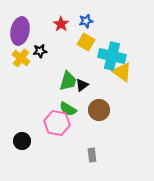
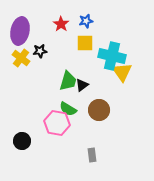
yellow square: moved 1 px left, 1 px down; rotated 30 degrees counterclockwise
yellow triangle: rotated 20 degrees clockwise
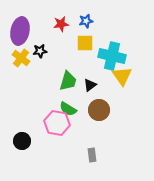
red star: rotated 28 degrees clockwise
yellow triangle: moved 4 px down
black triangle: moved 8 px right
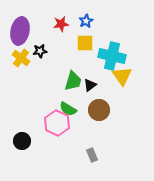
blue star: rotated 16 degrees counterclockwise
green trapezoid: moved 5 px right
pink hexagon: rotated 15 degrees clockwise
gray rectangle: rotated 16 degrees counterclockwise
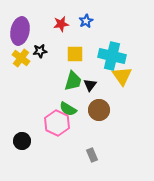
yellow square: moved 10 px left, 11 px down
black triangle: rotated 16 degrees counterclockwise
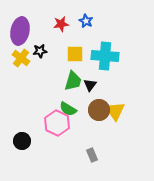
blue star: rotated 16 degrees counterclockwise
cyan cross: moved 7 px left; rotated 8 degrees counterclockwise
yellow triangle: moved 7 px left, 35 px down
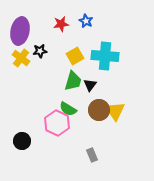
yellow square: moved 2 px down; rotated 30 degrees counterclockwise
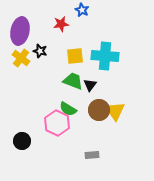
blue star: moved 4 px left, 11 px up
black star: rotated 24 degrees clockwise
yellow square: rotated 24 degrees clockwise
green trapezoid: rotated 85 degrees counterclockwise
gray rectangle: rotated 72 degrees counterclockwise
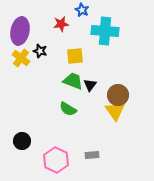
cyan cross: moved 25 px up
brown circle: moved 19 px right, 15 px up
pink hexagon: moved 1 px left, 37 px down
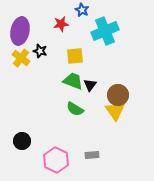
cyan cross: rotated 28 degrees counterclockwise
green semicircle: moved 7 px right
